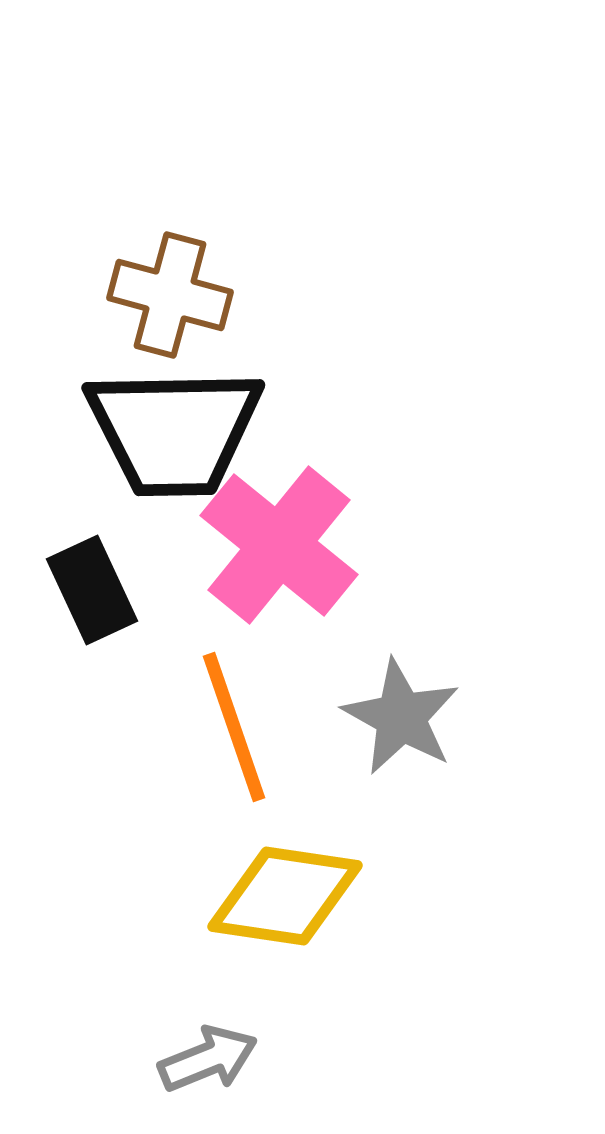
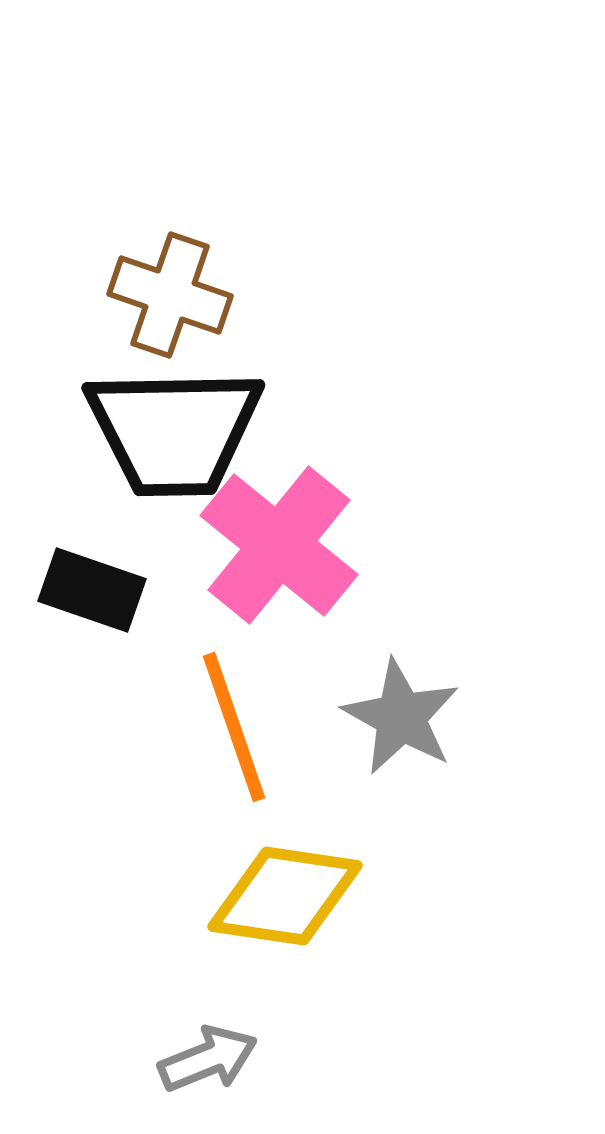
brown cross: rotated 4 degrees clockwise
black rectangle: rotated 46 degrees counterclockwise
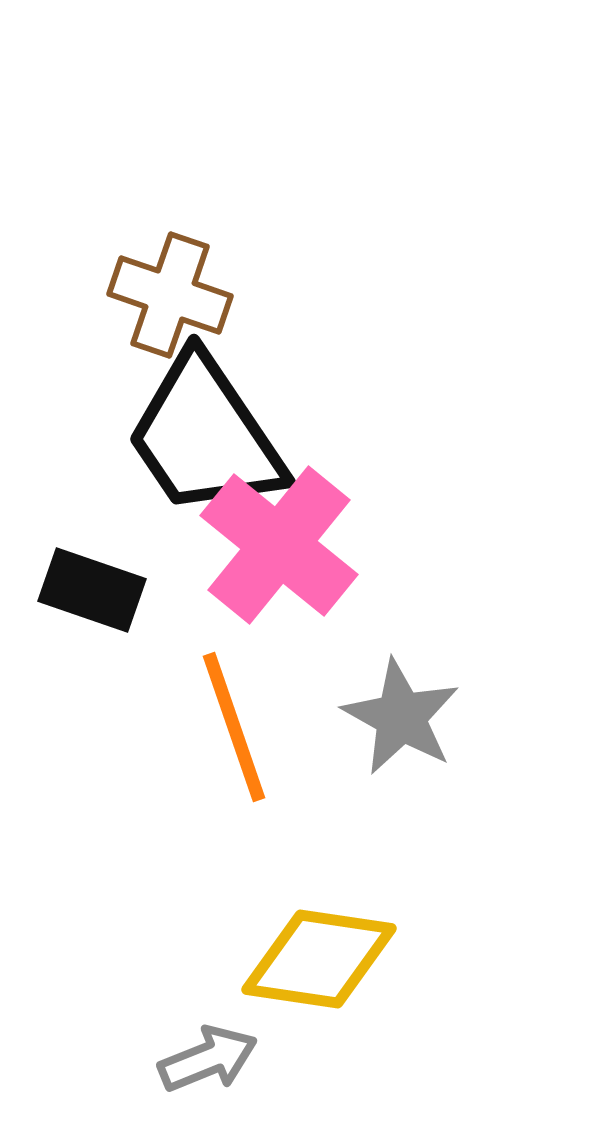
black trapezoid: moved 31 px right, 5 px down; rotated 57 degrees clockwise
yellow diamond: moved 34 px right, 63 px down
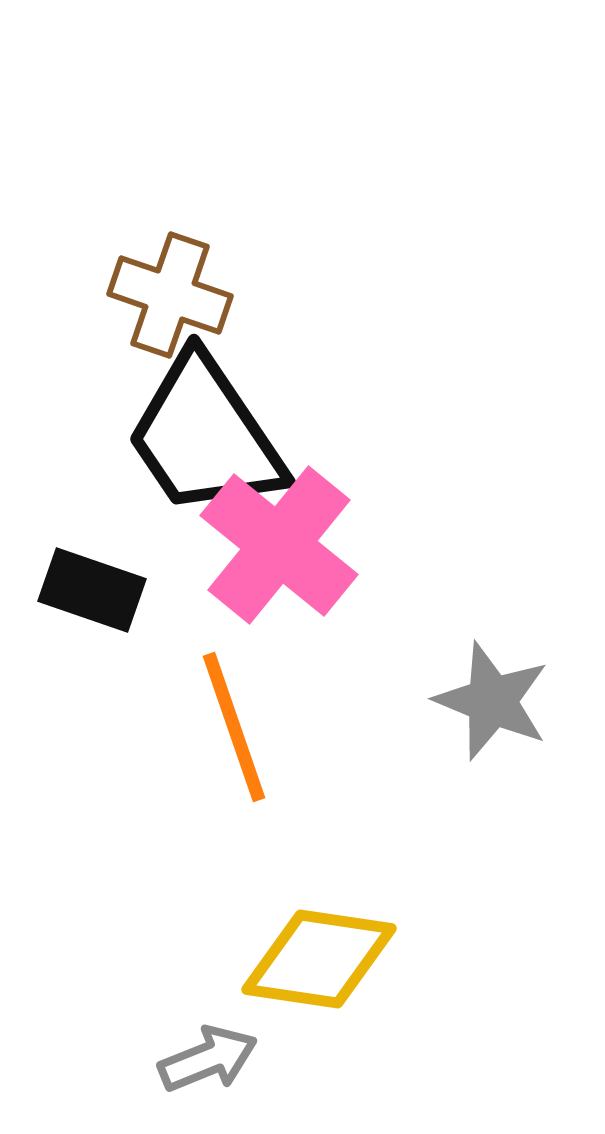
gray star: moved 91 px right, 16 px up; rotated 7 degrees counterclockwise
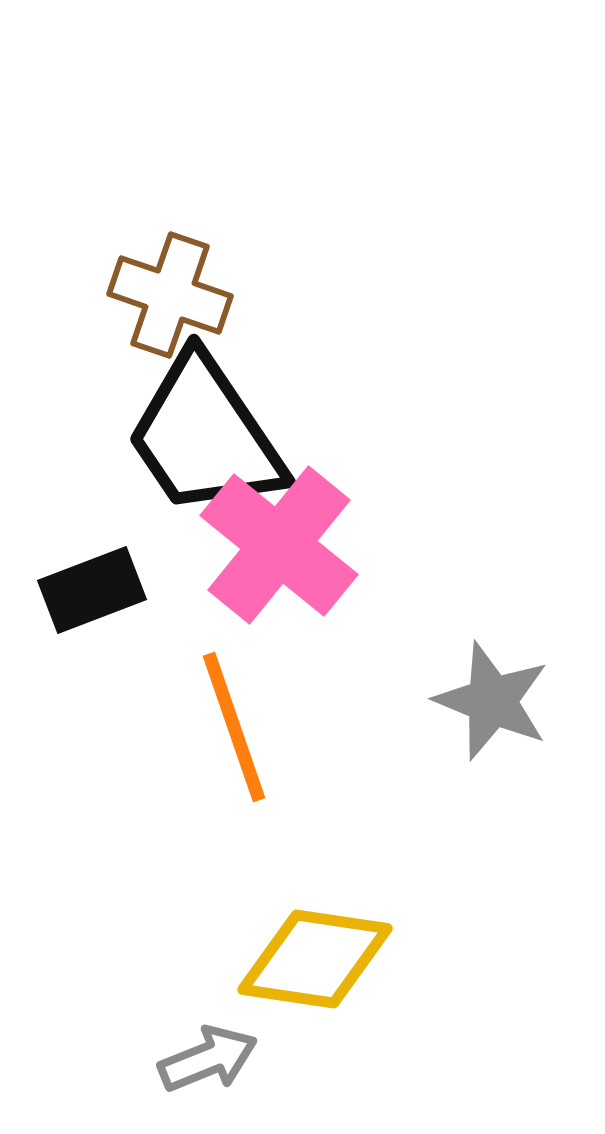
black rectangle: rotated 40 degrees counterclockwise
yellow diamond: moved 4 px left
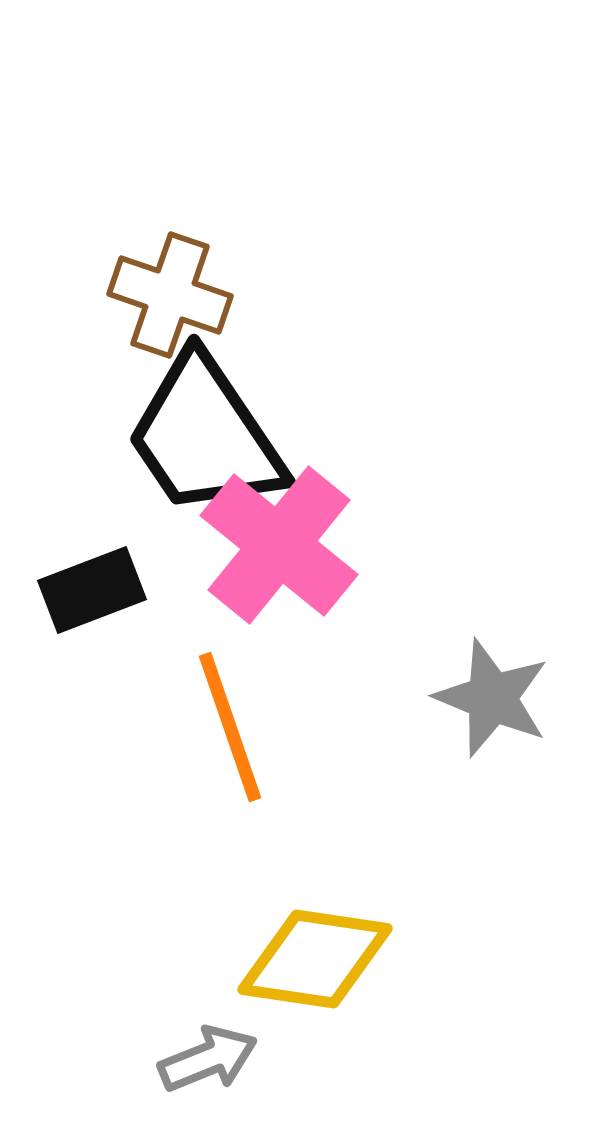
gray star: moved 3 px up
orange line: moved 4 px left
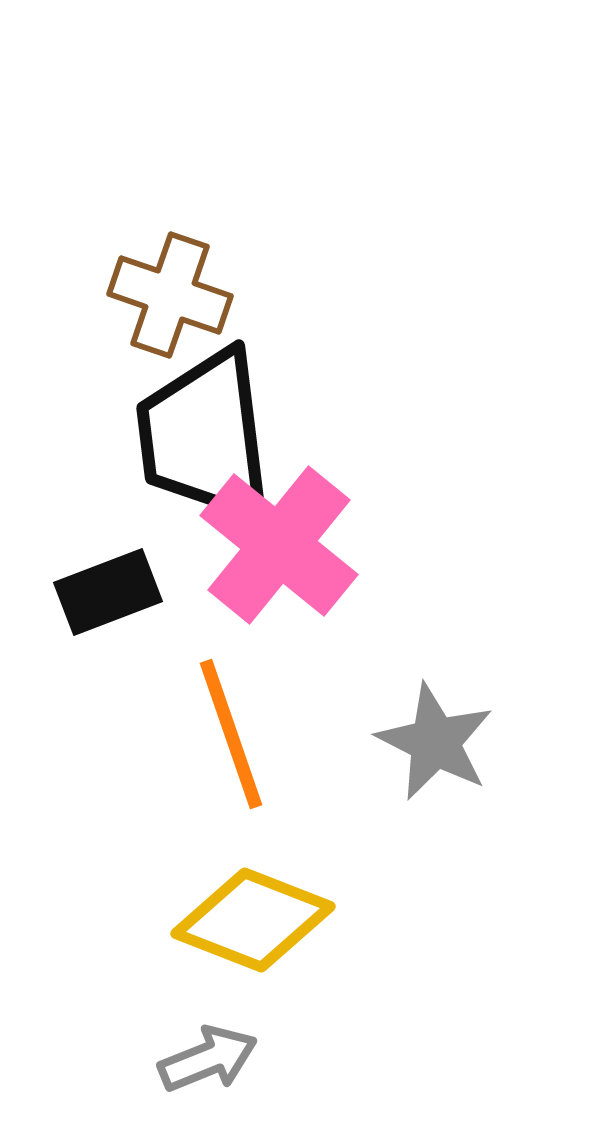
black trapezoid: rotated 27 degrees clockwise
black rectangle: moved 16 px right, 2 px down
gray star: moved 57 px left, 44 px down; rotated 5 degrees clockwise
orange line: moved 1 px right, 7 px down
yellow diamond: moved 62 px left, 39 px up; rotated 13 degrees clockwise
